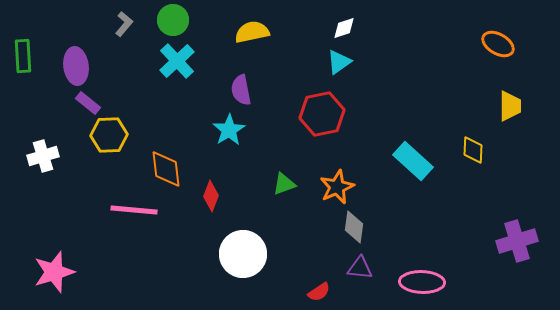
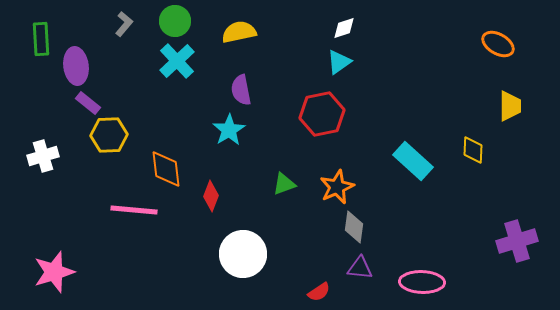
green circle: moved 2 px right, 1 px down
yellow semicircle: moved 13 px left
green rectangle: moved 18 px right, 17 px up
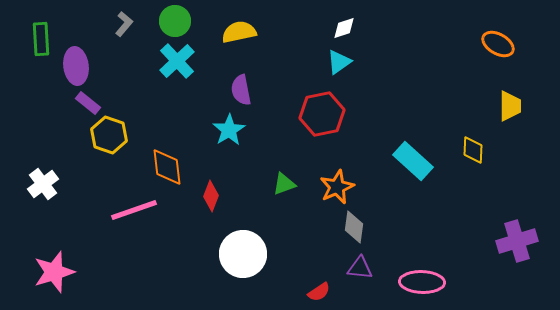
yellow hexagon: rotated 21 degrees clockwise
white cross: moved 28 px down; rotated 20 degrees counterclockwise
orange diamond: moved 1 px right, 2 px up
pink line: rotated 24 degrees counterclockwise
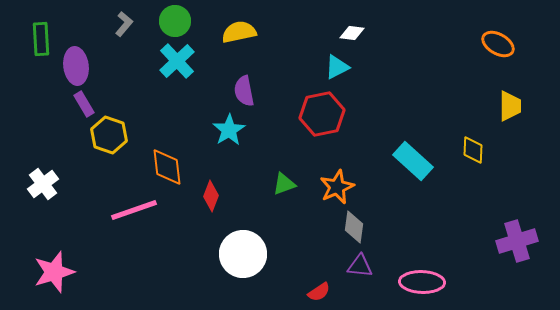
white diamond: moved 8 px right, 5 px down; rotated 25 degrees clockwise
cyan triangle: moved 2 px left, 5 px down; rotated 8 degrees clockwise
purple semicircle: moved 3 px right, 1 px down
purple rectangle: moved 4 px left, 1 px down; rotated 20 degrees clockwise
purple triangle: moved 2 px up
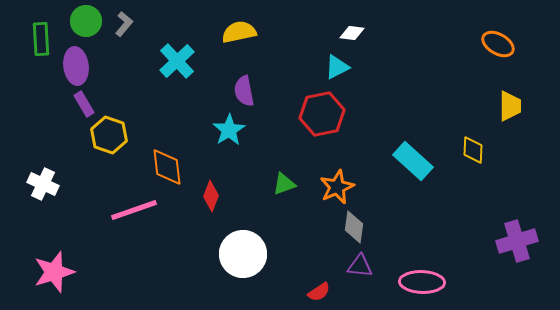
green circle: moved 89 px left
white cross: rotated 28 degrees counterclockwise
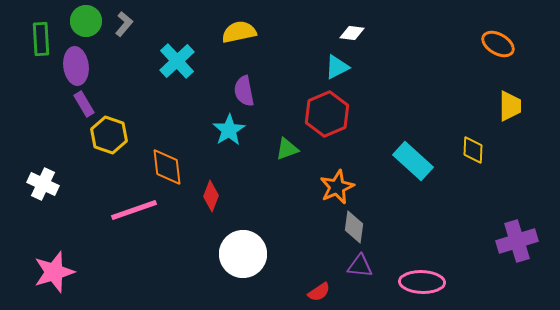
red hexagon: moved 5 px right; rotated 12 degrees counterclockwise
green triangle: moved 3 px right, 35 px up
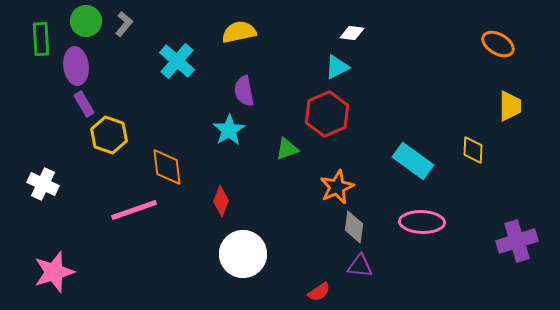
cyan cross: rotated 6 degrees counterclockwise
cyan rectangle: rotated 6 degrees counterclockwise
red diamond: moved 10 px right, 5 px down
pink ellipse: moved 60 px up
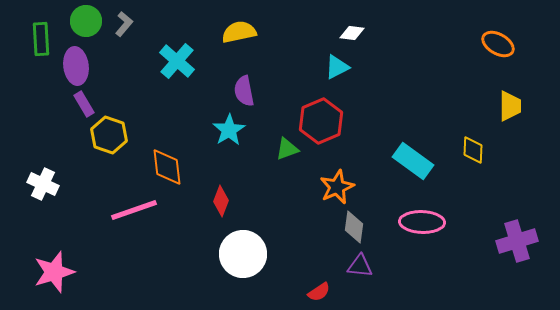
red hexagon: moved 6 px left, 7 px down
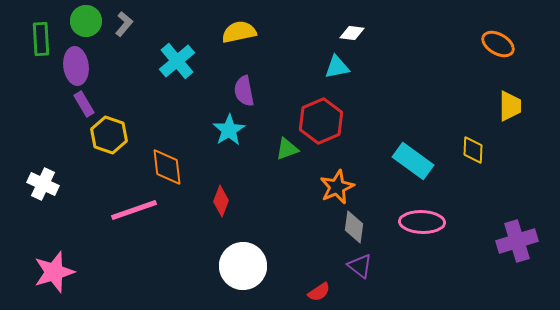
cyan cross: rotated 9 degrees clockwise
cyan triangle: rotated 16 degrees clockwise
white circle: moved 12 px down
purple triangle: rotated 32 degrees clockwise
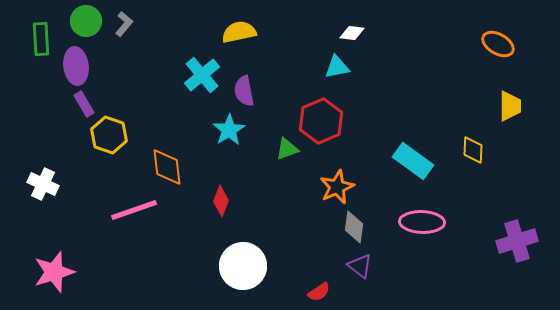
cyan cross: moved 25 px right, 14 px down
